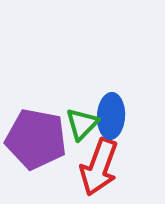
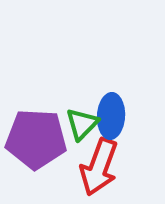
purple pentagon: rotated 8 degrees counterclockwise
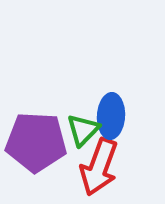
green triangle: moved 1 px right, 6 px down
purple pentagon: moved 3 px down
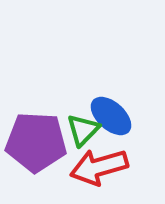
blue ellipse: rotated 51 degrees counterclockwise
red arrow: rotated 54 degrees clockwise
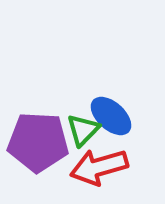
purple pentagon: moved 2 px right
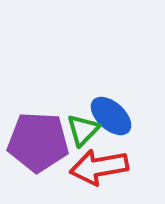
red arrow: rotated 6 degrees clockwise
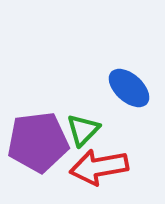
blue ellipse: moved 18 px right, 28 px up
purple pentagon: rotated 10 degrees counterclockwise
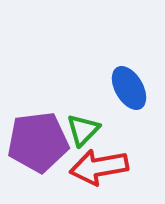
blue ellipse: rotated 18 degrees clockwise
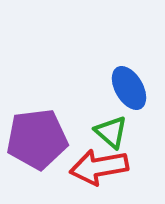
green triangle: moved 28 px right, 2 px down; rotated 33 degrees counterclockwise
purple pentagon: moved 1 px left, 3 px up
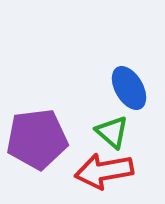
green triangle: moved 1 px right
red arrow: moved 5 px right, 4 px down
